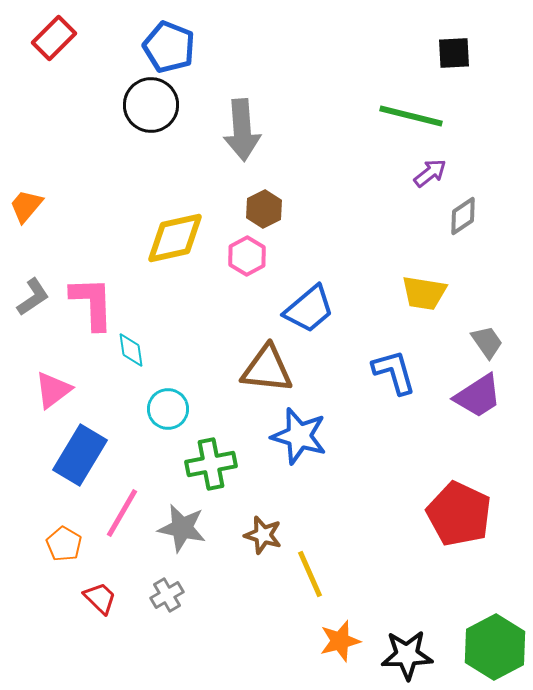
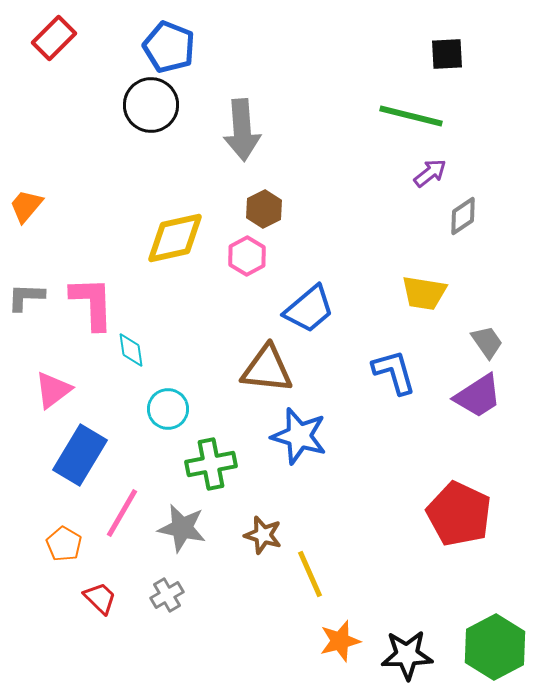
black square: moved 7 px left, 1 px down
gray L-shape: moved 7 px left; rotated 144 degrees counterclockwise
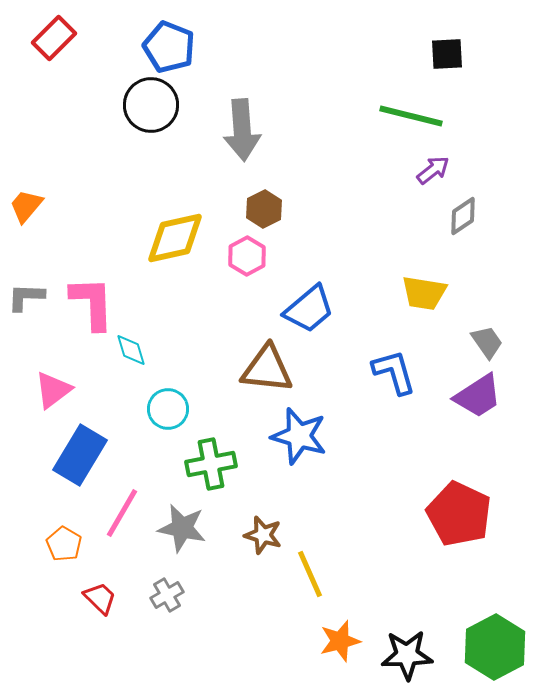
purple arrow: moved 3 px right, 3 px up
cyan diamond: rotated 9 degrees counterclockwise
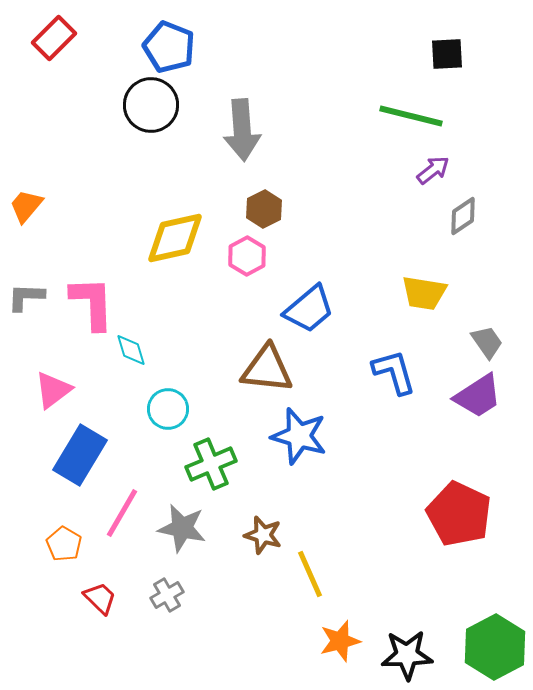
green cross: rotated 12 degrees counterclockwise
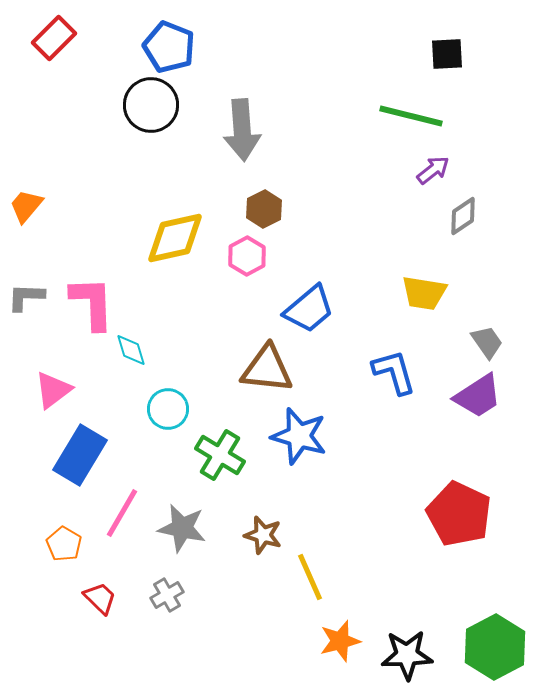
green cross: moved 9 px right, 9 px up; rotated 36 degrees counterclockwise
yellow line: moved 3 px down
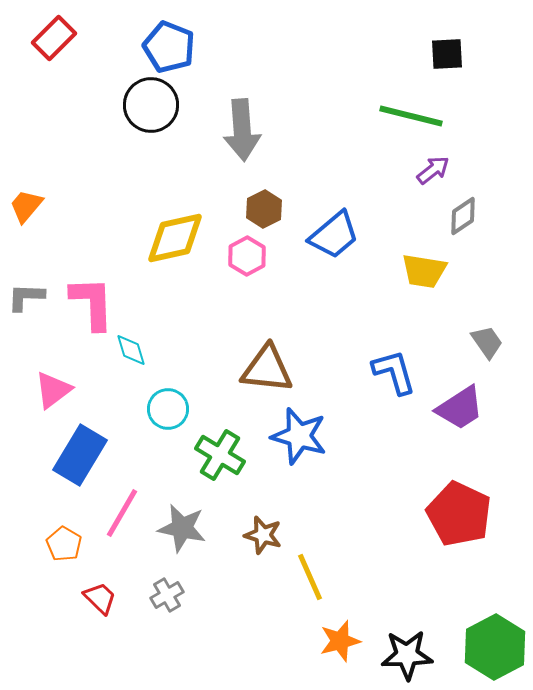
yellow trapezoid: moved 22 px up
blue trapezoid: moved 25 px right, 74 px up
purple trapezoid: moved 18 px left, 12 px down
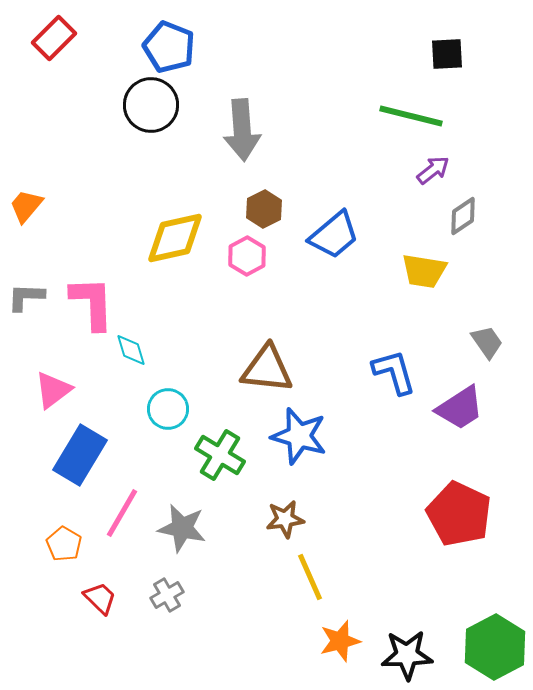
brown star: moved 22 px right, 16 px up; rotated 24 degrees counterclockwise
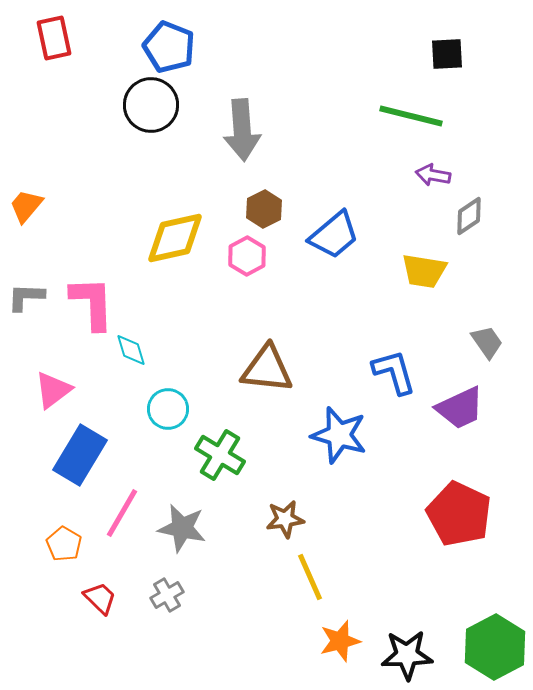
red rectangle: rotated 57 degrees counterclockwise
purple arrow: moved 5 px down; rotated 132 degrees counterclockwise
gray diamond: moved 6 px right
purple trapezoid: rotated 8 degrees clockwise
blue star: moved 40 px right, 1 px up
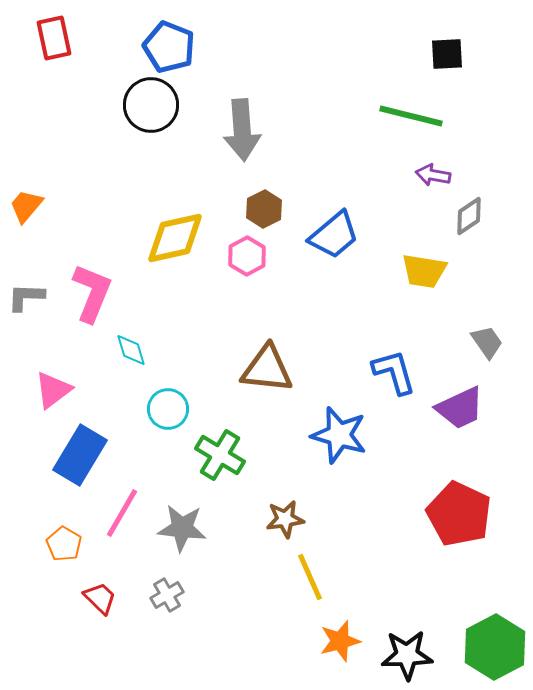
pink L-shape: moved 10 px up; rotated 24 degrees clockwise
gray star: rotated 6 degrees counterclockwise
